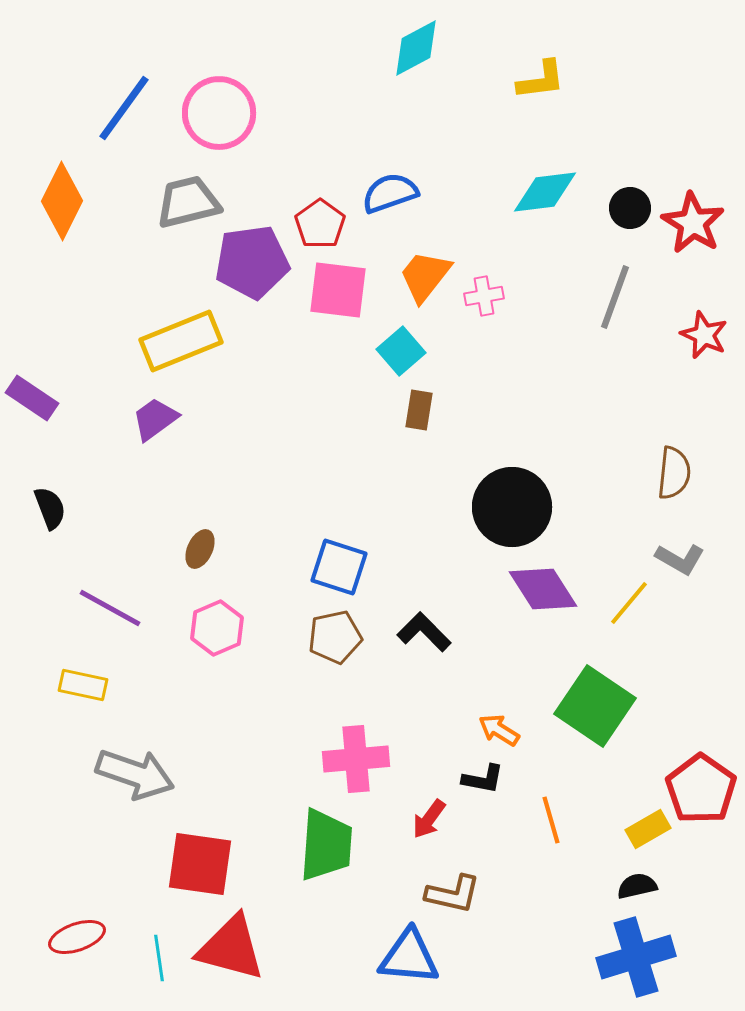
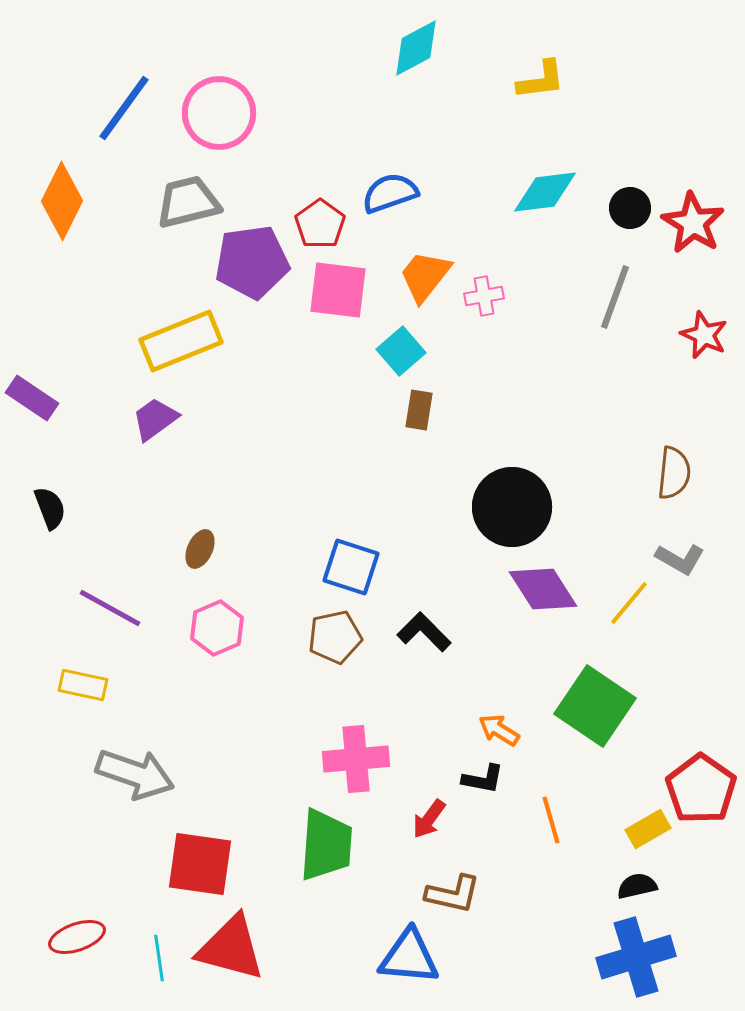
blue square at (339, 567): moved 12 px right
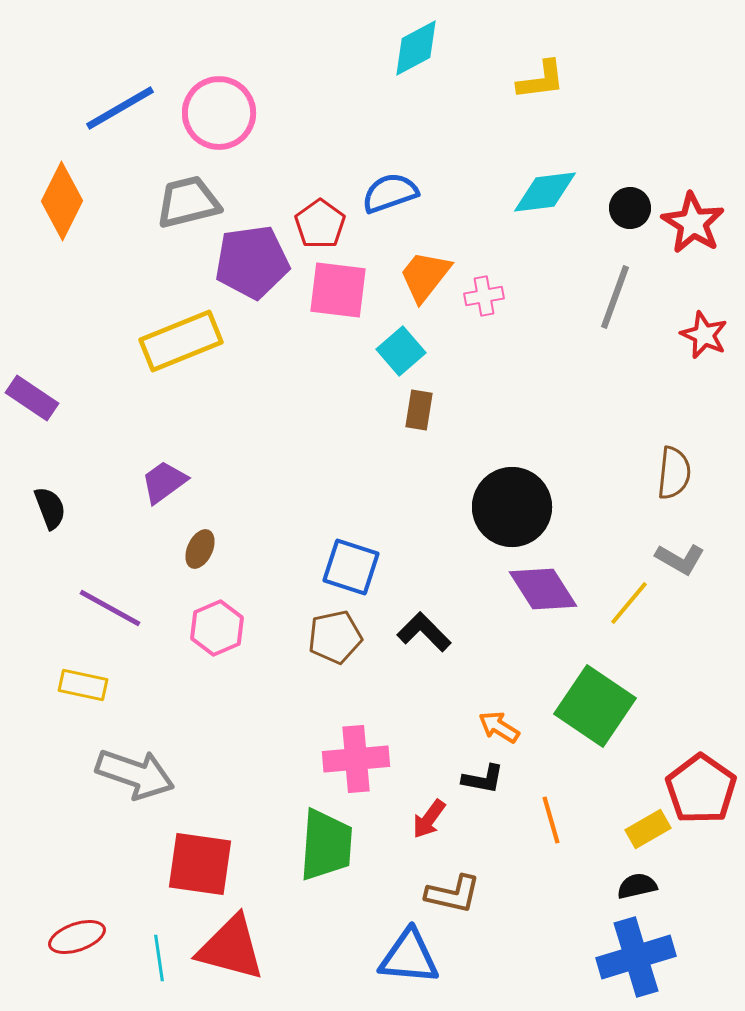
blue line at (124, 108): moved 4 px left; rotated 24 degrees clockwise
purple trapezoid at (155, 419): moved 9 px right, 63 px down
orange arrow at (499, 730): moved 3 px up
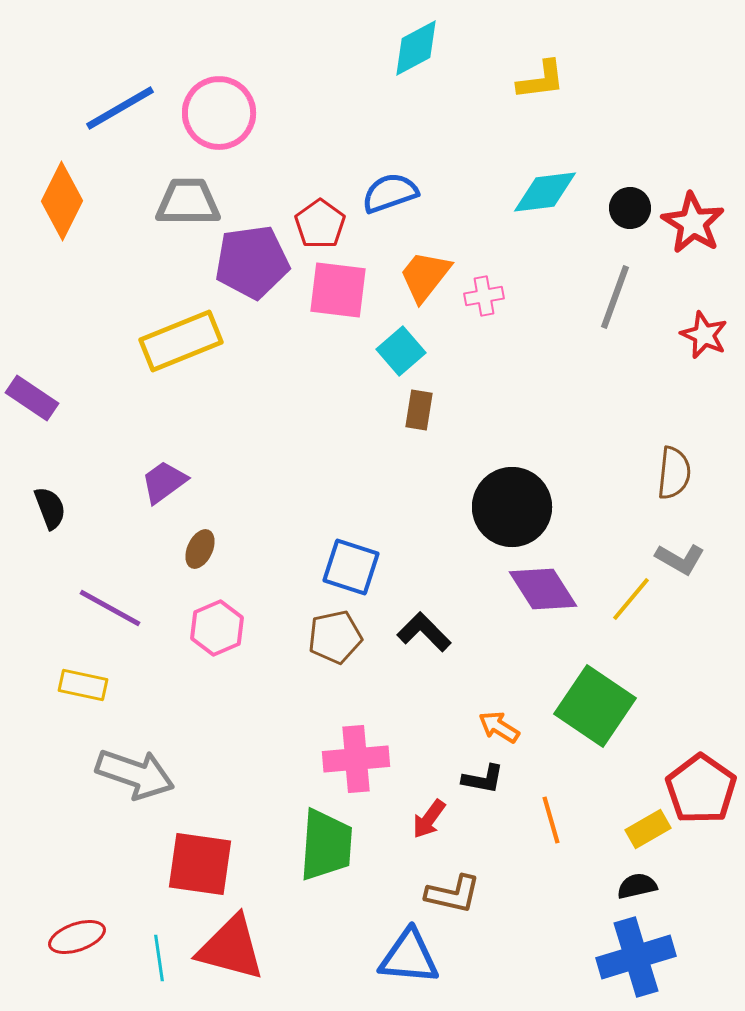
gray trapezoid at (188, 202): rotated 14 degrees clockwise
yellow line at (629, 603): moved 2 px right, 4 px up
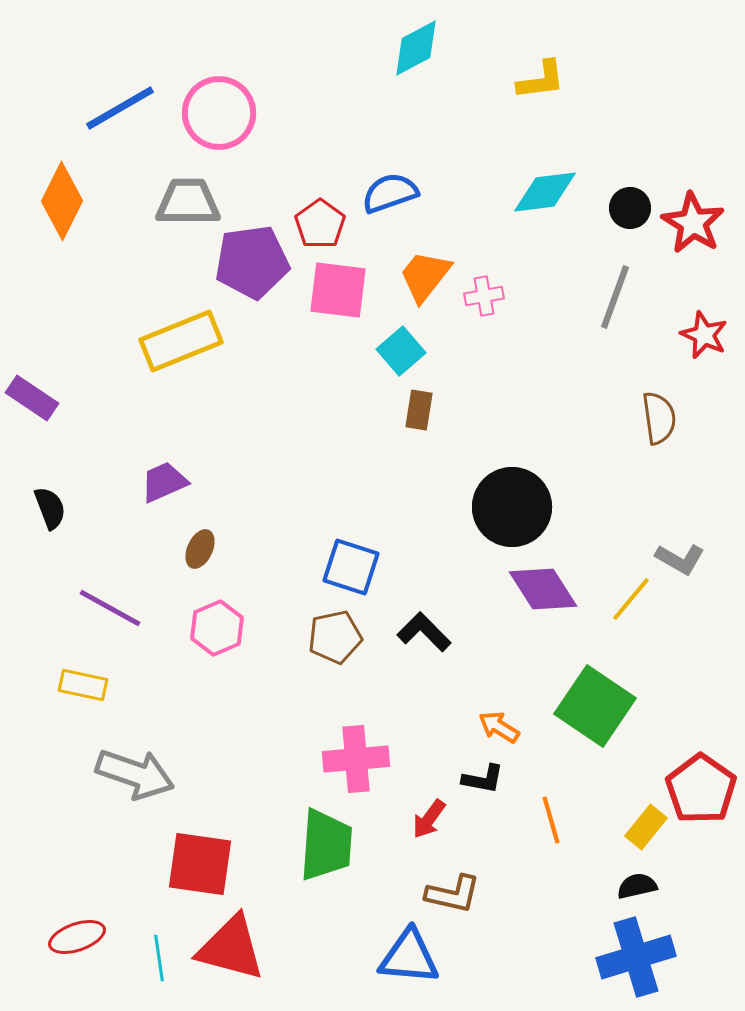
brown semicircle at (674, 473): moved 15 px left, 55 px up; rotated 14 degrees counterclockwise
purple trapezoid at (164, 482): rotated 12 degrees clockwise
yellow rectangle at (648, 829): moved 2 px left, 2 px up; rotated 21 degrees counterclockwise
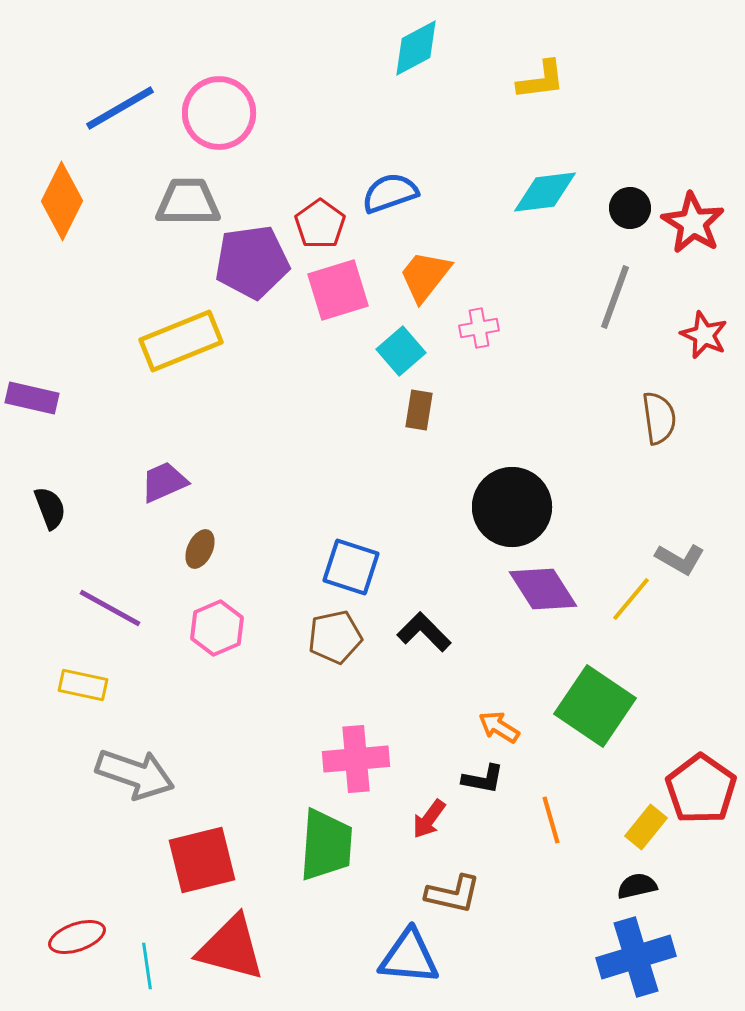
pink square at (338, 290): rotated 24 degrees counterclockwise
pink cross at (484, 296): moved 5 px left, 32 px down
purple rectangle at (32, 398): rotated 21 degrees counterclockwise
red square at (200, 864): moved 2 px right, 4 px up; rotated 22 degrees counterclockwise
cyan line at (159, 958): moved 12 px left, 8 px down
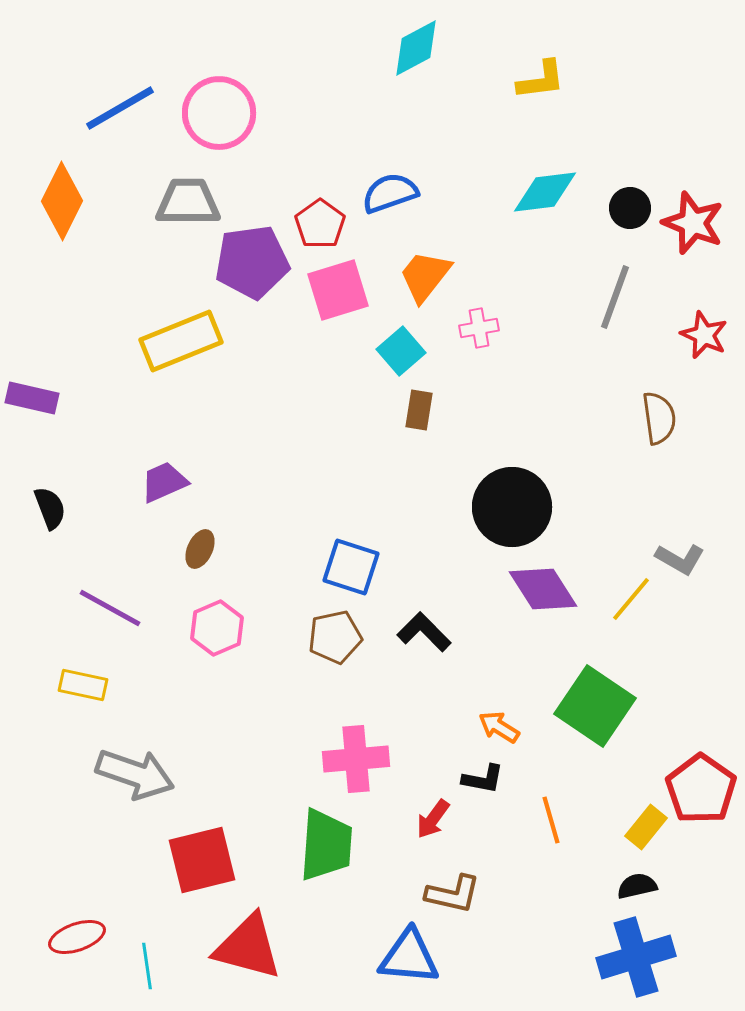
red star at (693, 223): rotated 10 degrees counterclockwise
red arrow at (429, 819): moved 4 px right
red triangle at (231, 948): moved 17 px right, 1 px up
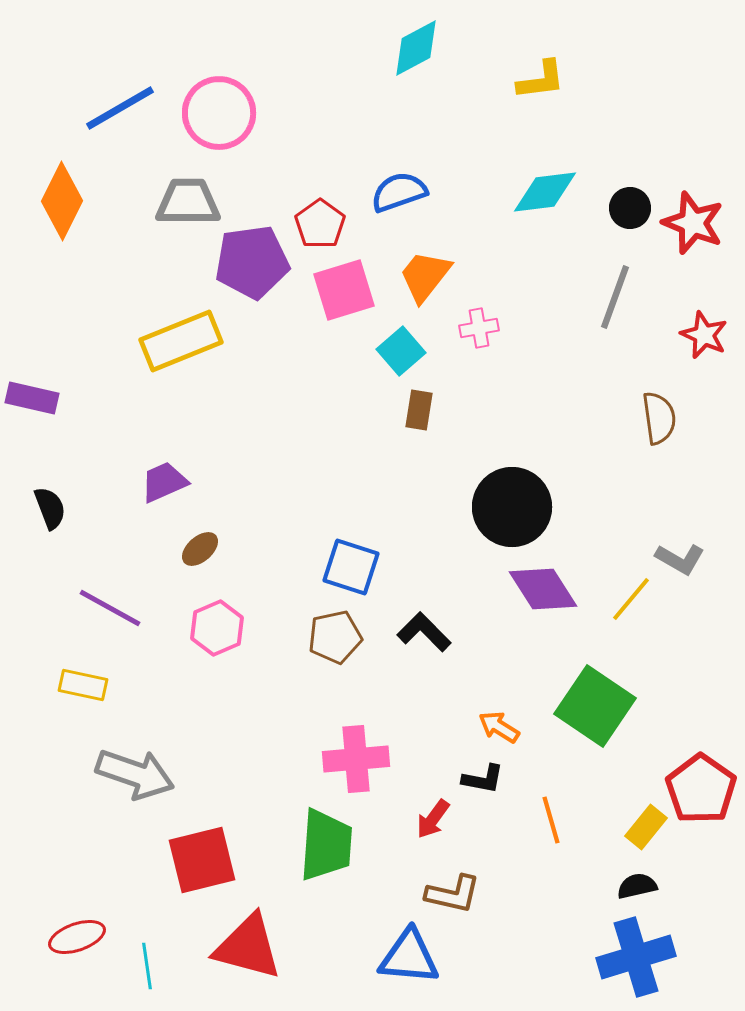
blue semicircle at (390, 193): moved 9 px right, 1 px up
pink square at (338, 290): moved 6 px right
brown ellipse at (200, 549): rotated 24 degrees clockwise
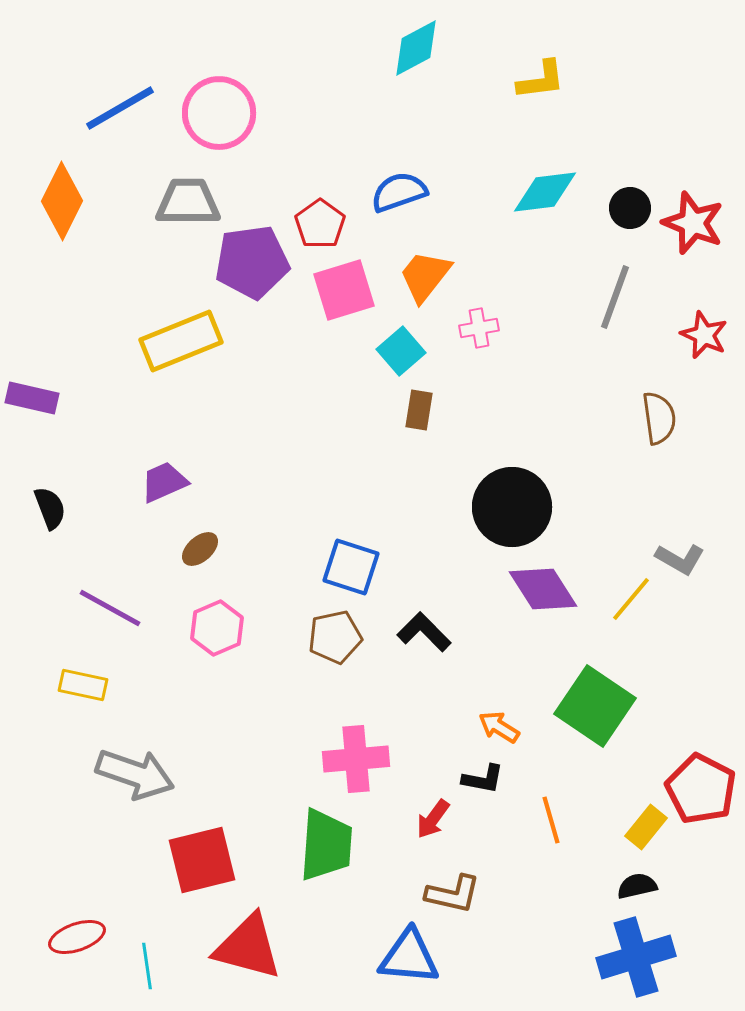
red pentagon at (701, 789): rotated 8 degrees counterclockwise
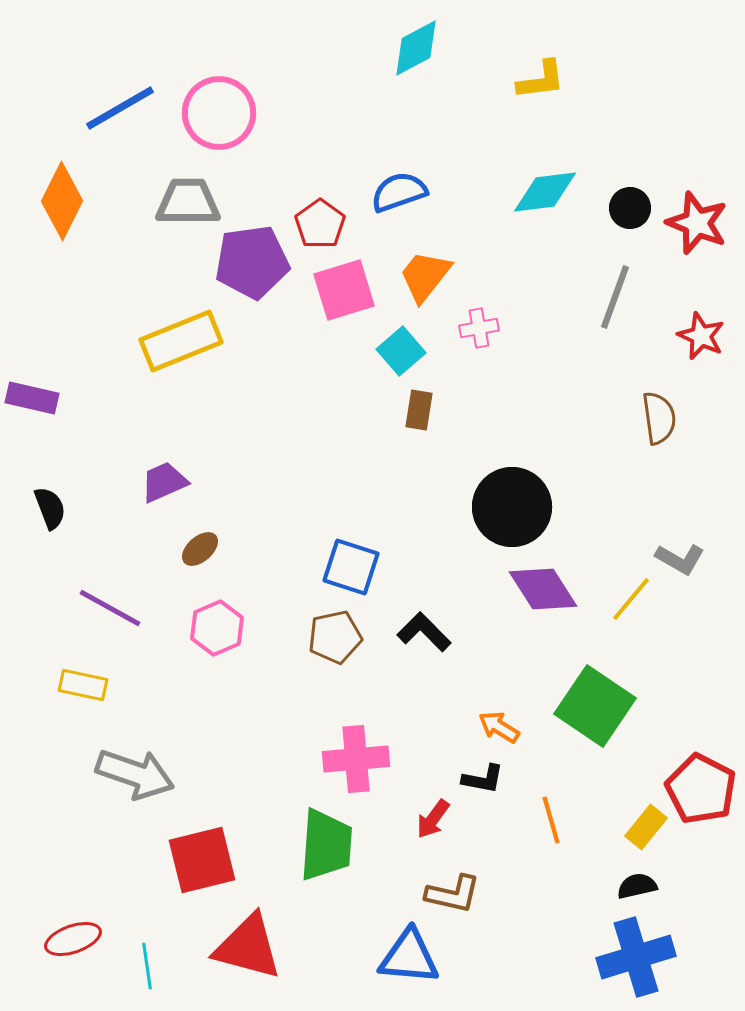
red star at (693, 223): moved 4 px right
red star at (704, 335): moved 3 px left, 1 px down
red ellipse at (77, 937): moved 4 px left, 2 px down
